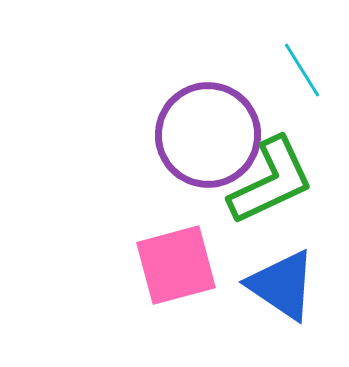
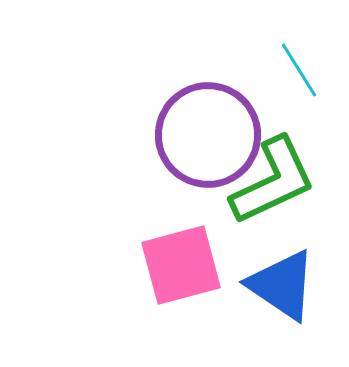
cyan line: moved 3 px left
green L-shape: moved 2 px right
pink square: moved 5 px right
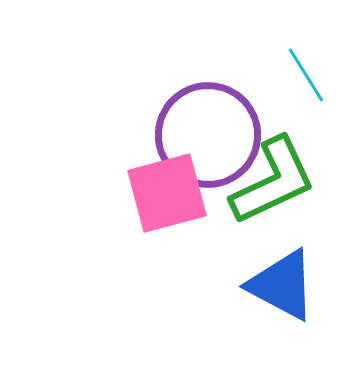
cyan line: moved 7 px right, 5 px down
pink square: moved 14 px left, 72 px up
blue triangle: rotated 6 degrees counterclockwise
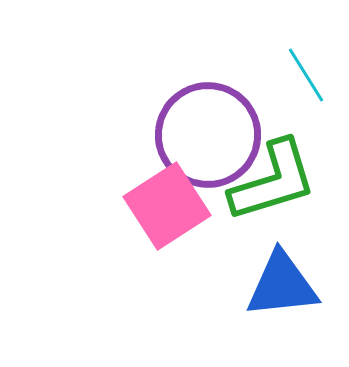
green L-shape: rotated 8 degrees clockwise
pink square: moved 13 px down; rotated 18 degrees counterclockwise
blue triangle: rotated 34 degrees counterclockwise
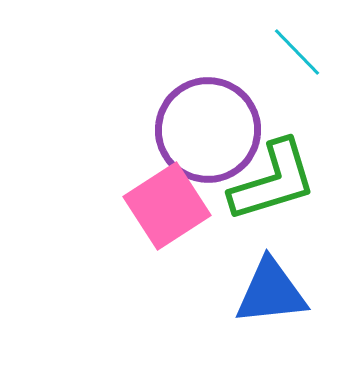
cyan line: moved 9 px left, 23 px up; rotated 12 degrees counterclockwise
purple circle: moved 5 px up
blue triangle: moved 11 px left, 7 px down
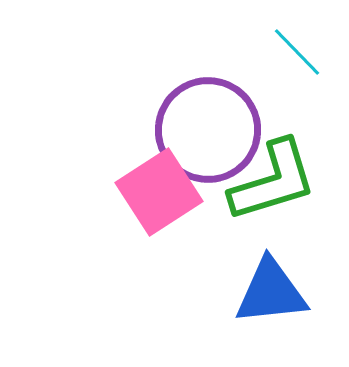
pink square: moved 8 px left, 14 px up
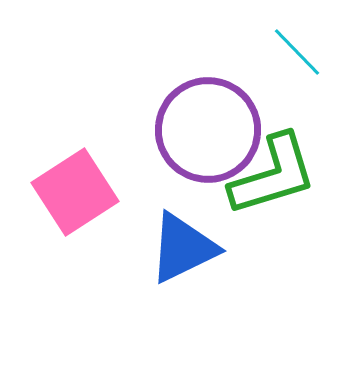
green L-shape: moved 6 px up
pink square: moved 84 px left
blue triangle: moved 88 px left, 44 px up; rotated 20 degrees counterclockwise
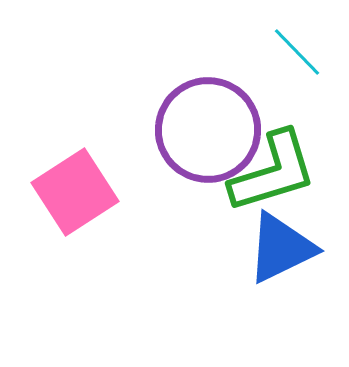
green L-shape: moved 3 px up
blue triangle: moved 98 px right
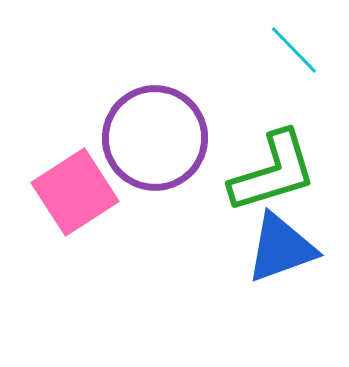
cyan line: moved 3 px left, 2 px up
purple circle: moved 53 px left, 8 px down
blue triangle: rotated 6 degrees clockwise
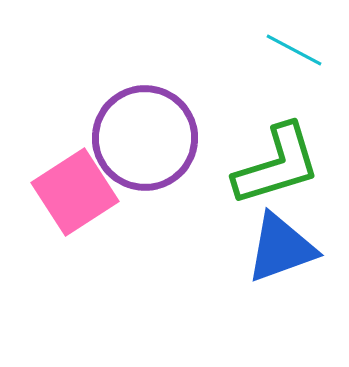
cyan line: rotated 18 degrees counterclockwise
purple circle: moved 10 px left
green L-shape: moved 4 px right, 7 px up
